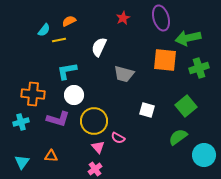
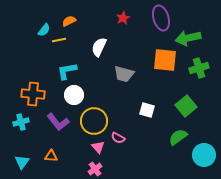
purple L-shape: moved 3 px down; rotated 35 degrees clockwise
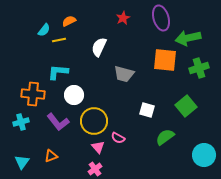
cyan L-shape: moved 9 px left, 1 px down; rotated 15 degrees clockwise
green semicircle: moved 13 px left
orange triangle: rotated 24 degrees counterclockwise
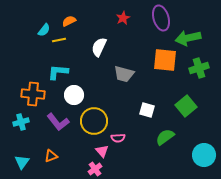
pink semicircle: rotated 32 degrees counterclockwise
pink triangle: moved 4 px right, 4 px down
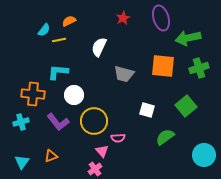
orange square: moved 2 px left, 6 px down
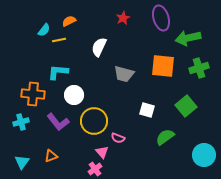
pink semicircle: rotated 24 degrees clockwise
pink triangle: moved 1 px down
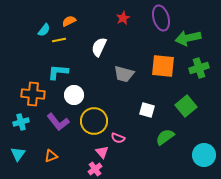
cyan triangle: moved 4 px left, 8 px up
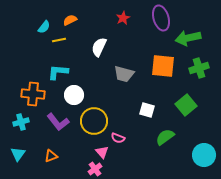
orange semicircle: moved 1 px right, 1 px up
cyan semicircle: moved 3 px up
green square: moved 1 px up
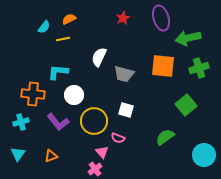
orange semicircle: moved 1 px left, 1 px up
yellow line: moved 4 px right, 1 px up
white semicircle: moved 10 px down
white square: moved 21 px left
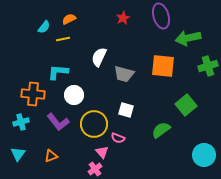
purple ellipse: moved 2 px up
green cross: moved 9 px right, 2 px up
yellow circle: moved 3 px down
green semicircle: moved 4 px left, 7 px up
